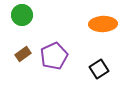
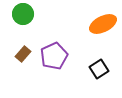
green circle: moved 1 px right, 1 px up
orange ellipse: rotated 24 degrees counterclockwise
brown rectangle: rotated 14 degrees counterclockwise
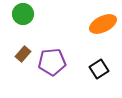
purple pentagon: moved 2 px left, 6 px down; rotated 20 degrees clockwise
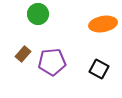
green circle: moved 15 px right
orange ellipse: rotated 16 degrees clockwise
black square: rotated 30 degrees counterclockwise
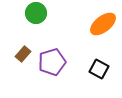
green circle: moved 2 px left, 1 px up
orange ellipse: rotated 28 degrees counterclockwise
purple pentagon: rotated 12 degrees counterclockwise
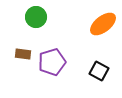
green circle: moved 4 px down
brown rectangle: rotated 56 degrees clockwise
black square: moved 2 px down
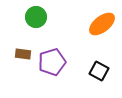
orange ellipse: moved 1 px left
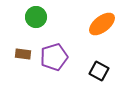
purple pentagon: moved 2 px right, 5 px up
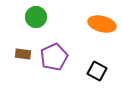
orange ellipse: rotated 52 degrees clockwise
purple pentagon: rotated 8 degrees counterclockwise
black square: moved 2 px left
